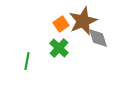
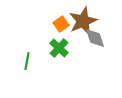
gray diamond: moved 3 px left
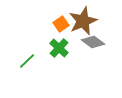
gray diamond: moved 2 px left, 4 px down; rotated 35 degrees counterclockwise
green line: rotated 36 degrees clockwise
